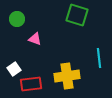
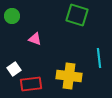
green circle: moved 5 px left, 3 px up
yellow cross: moved 2 px right; rotated 15 degrees clockwise
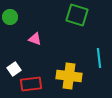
green circle: moved 2 px left, 1 px down
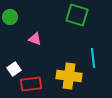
cyan line: moved 6 px left
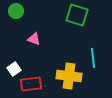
green circle: moved 6 px right, 6 px up
pink triangle: moved 1 px left
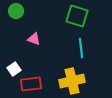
green square: moved 1 px down
cyan line: moved 12 px left, 10 px up
yellow cross: moved 3 px right, 5 px down; rotated 20 degrees counterclockwise
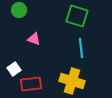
green circle: moved 3 px right, 1 px up
yellow cross: rotated 30 degrees clockwise
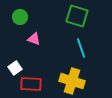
green circle: moved 1 px right, 7 px down
cyan line: rotated 12 degrees counterclockwise
white square: moved 1 px right, 1 px up
red rectangle: rotated 10 degrees clockwise
